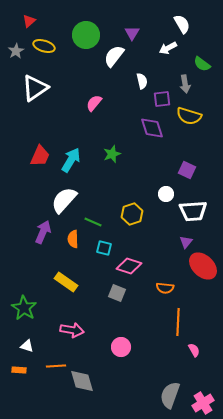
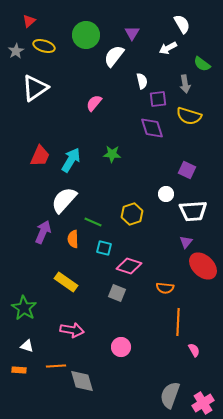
purple square at (162, 99): moved 4 px left
green star at (112, 154): rotated 24 degrees clockwise
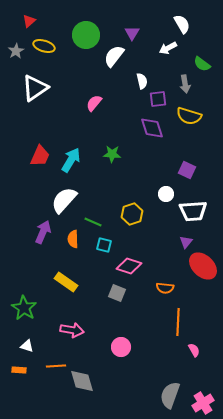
cyan square at (104, 248): moved 3 px up
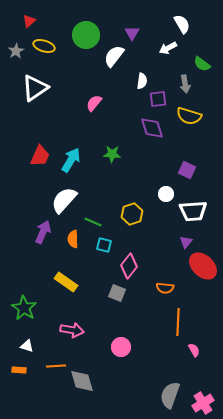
white semicircle at (142, 81): rotated 21 degrees clockwise
pink diamond at (129, 266): rotated 70 degrees counterclockwise
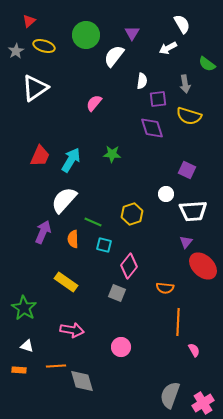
green semicircle at (202, 64): moved 5 px right
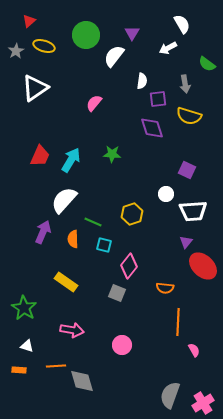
pink circle at (121, 347): moved 1 px right, 2 px up
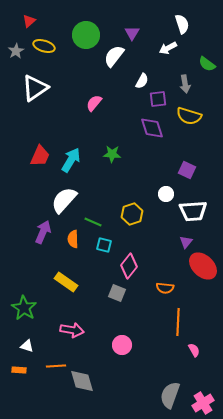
white semicircle at (182, 24): rotated 12 degrees clockwise
white semicircle at (142, 81): rotated 21 degrees clockwise
